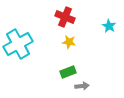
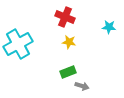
cyan star: moved 1 px down; rotated 24 degrees counterclockwise
gray arrow: rotated 24 degrees clockwise
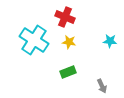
cyan star: moved 1 px right, 14 px down
cyan cross: moved 16 px right, 4 px up; rotated 28 degrees counterclockwise
gray arrow: moved 20 px right; rotated 48 degrees clockwise
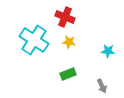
cyan star: moved 2 px left, 10 px down
green rectangle: moved 2 px down
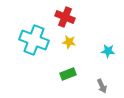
cyan cross: rotated 12 degrees counterclockwise
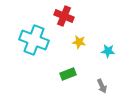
red cross: moved 1 px left, 1 px up
yellow star: moved 10 px right
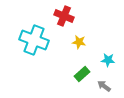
cyan star: moved 9 px down
green rectangle: moved 14 px right; rotated 21 degrees counterclockwise
gray arrow: moved 2 px right; rotated 152 degrees clockwise
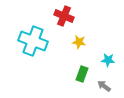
cyan cross: moved 1 px left, 1 px down
green rectangle: rotated 28 degrees counterclockwise
